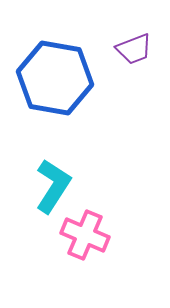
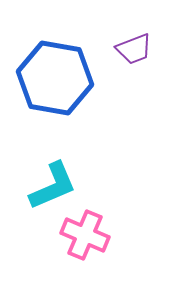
cyan L-shape: rotated 34 degrees clockwise
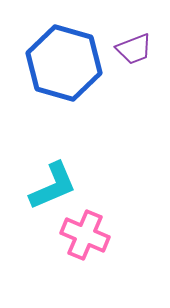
blue hexagon: moved 9 px right, 15 px up; rotated 6 degrees clockwise
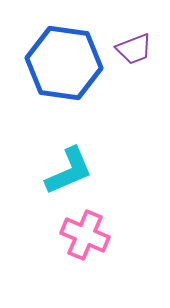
blue hexagon: rotated 8 degrees counterclockwise
cyan L-shape: moved 16 px right, 15 px up
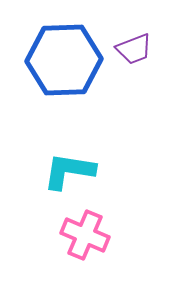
blue hexagon: moved 3 px up; rotated 10 degrees counterclockwise
cyan L-shape: rotated 148 degrees counterclockwise
